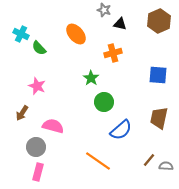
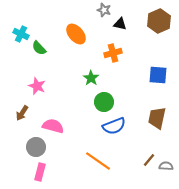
brown trapezoid: moved 2 px left
blue semicircle: moved 7 px left, 4 px up; rotated 20 degrees clockwise
pink rectangle: moved 2 px right
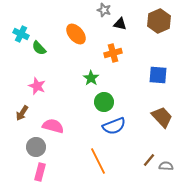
brown trapezoid: moved 5 px right, 1 px up; rotated 125 degrees clockwise
orange line: rotated 28 degrees clockwise
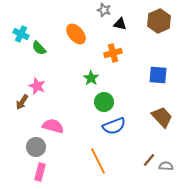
brown arrow: moved 11 px up
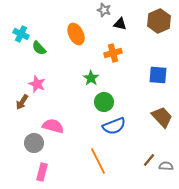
orange ellipse: rotated 15 degrees clockwise
pink star: moved 2 px up
gray circle: moved 2 px left, 4 px up
pink rectangle: moved 2 px right
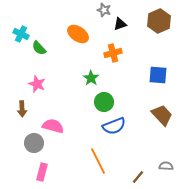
black triangle: rotated 32 degrees counterclockwise
orange ellipse: moved 2 px right; rotated 30 degrees counterclockwise
brown arrow: moved 7 px down; rotated 35 degrees counterclockwise
brown trapezoid: moved 2 px up
brown line: moved 11 px left, 17 px down
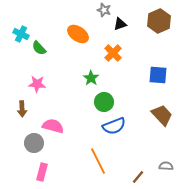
orange cross: rotated 30 degrees counterclockwise
pink star: rotated 18 degrees counterclockwise
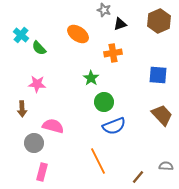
cyan cross: moved 1 px down; rotated 14 degrees clockwise
orange cross: rotated 36 degrees clockwise
